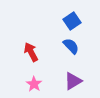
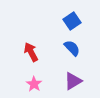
blue semicircle: moved 1 px right, 2 px down
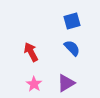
blue square: rotated 18 degrees clockwise
purple triangle: moved 7 px left, 2 px down
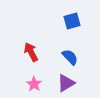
blue semicircle: moved 2 px left, 9 px down
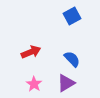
blue square: moved 5 px up; rotated 12 degrees counterclockwise
red arrow: rotated 96 degrees clockwise
blue semicircle: moved 2 px right, 2 px down
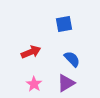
blue square: moved 8 px left, 8 px down; rotated 18 degrees clockwise
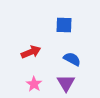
blue square: moved 1 px down; rotated 12 degrees clockwise
blue semicircle: rotated 18 degrees counterclockwise
purple triangle: rotated 30 degrees counterclockwise
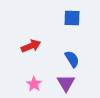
blue square: moved 8 px right, 7 px up
red arrow: moved 6 px up
blue semicircle: rotated 30 degrees clockwise
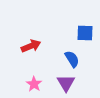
blue square: moved 13 px right, 15 px down
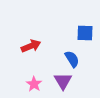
purple triangle: moved 3 px left, 2 px up
